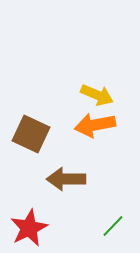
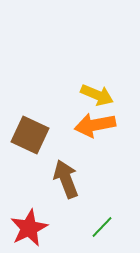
brown square: moved 1 px left, 1 px down
brown arrow: rotated 69 degrees clockwise
green line: moved 11 px left, 1 px down
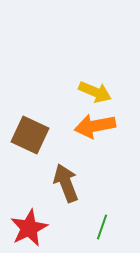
yellow arrow: moved 2 px left, 3 px up
orange arrow: moved 1 px down
brown arrow: moved 4 px down
green line: rotated 25 degrees counterclockwise
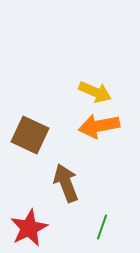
orange arrow: moved 4 px right
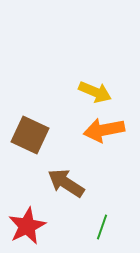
orange arrow: moved 5 px right, 4 px down
brown arrow: rotated 36 degrees counterclockwise
red star: moved 2 px left, 2 px up
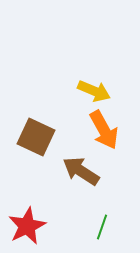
yellow arrow: moved 1 px left, 1 px up
orange arrow: rotated 108 degrees counterclockwise
brown square: moved 6 px right, 2 px down
brown arrow: moved 15 px right, 12 px up
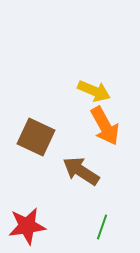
orange arrow: moved 1 px right, 4 px up
red star: rotated 18 degrees clockwise
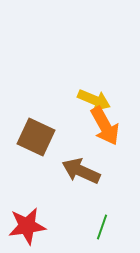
yellow arrow: moved 9 px down
brown arrow: rotated 9 degrees counterclockwise
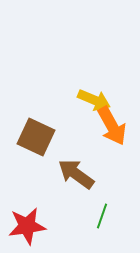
orange arrow: moved 7 px right
brown arrow: moved 5 px left, 3 px down; rotated 12 degrees clockwise
green line: moved 11 px up
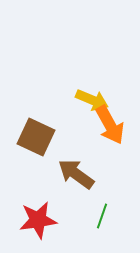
yellow arrow: moved 2 px left
orange arrow: moved 2 px left, 1 px up
red star: moved 11 px right, 6 px up
